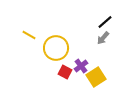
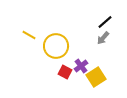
yellow circle: moved 2 px up
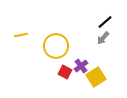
yellow line: moved 8 px left; rotated 40 degrees counterclockwise
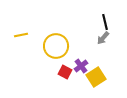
black line: rotated 63 degrees counterclockwise
